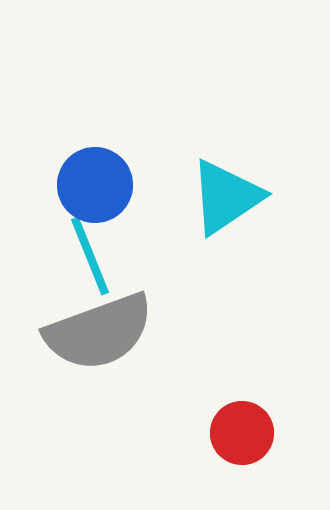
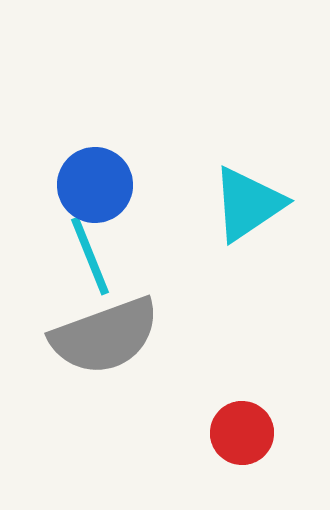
cyan triangle: moved 22 px right, 7 px down
gray semicircle: moved 6 px right, 4 px down
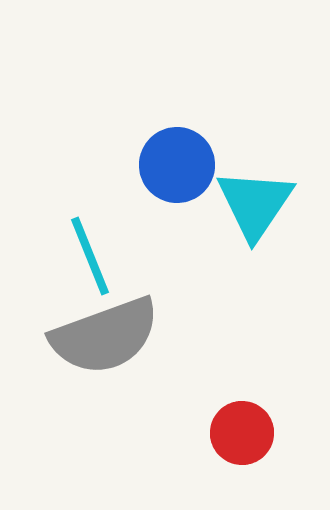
blue circle: moved 82 px right, 20 px up
cyan triangle: moved 7 px right; rotated 22 degrees counterclockwise
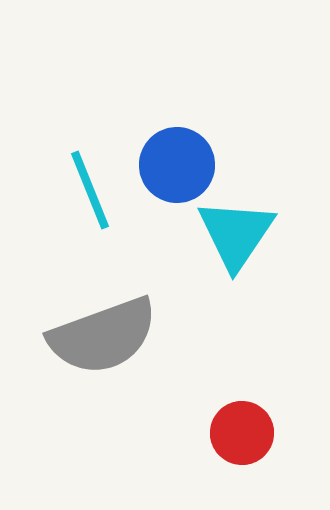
cyan triangle: moved 19 px left, 30 px down
cyan line: moved 66 px up
gray semicircle: moved 2 px left
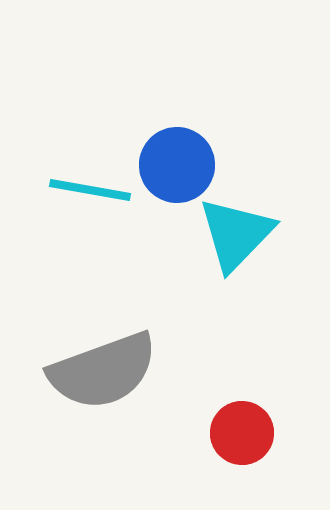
cyan line: rotated 58 degrees counterclockwise
cyan triangle: rotated 10 degrees clockwise
gray semicircle: moved 35 px down
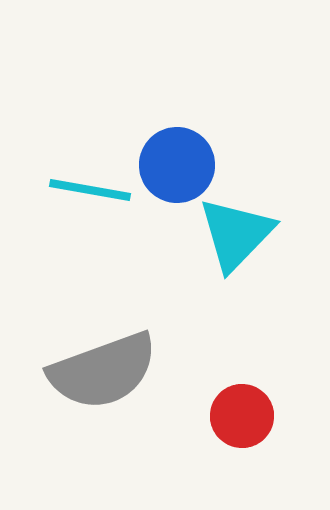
red circle: moved 17 px up
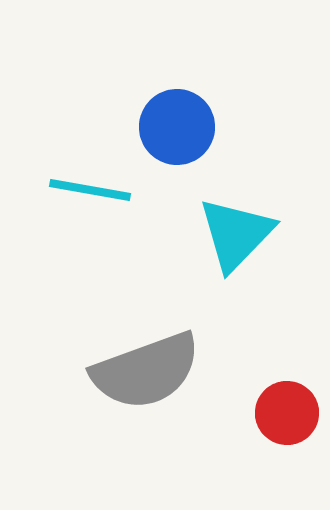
blue circle: moved 38 px up
gray semicircle: moved 43 px right
red circle: moved 45 px right, 3 px up
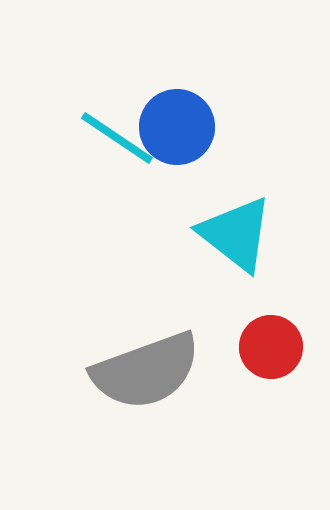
cyan line: moved 27 px right, 52 px up; rotated 24 degrees clockwise
cyan triangle: rotated 36 degrees counterclockwise
red circle: moved 16 px left, 66 px up
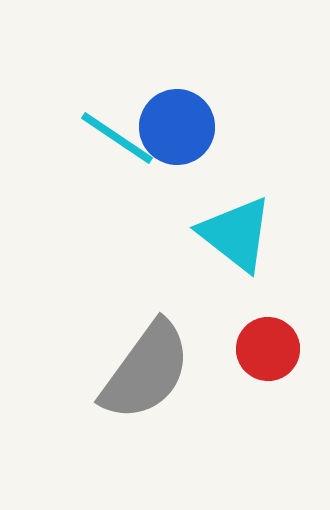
red circle: moved 3 px left, 2 px down
gray semicircle: rotated 34 degrees counterclockwise
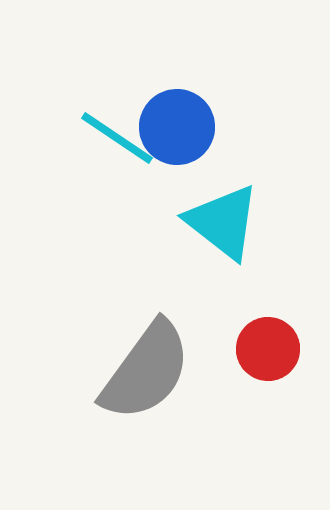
cyan triangle: moved 13 px left, 12 px up
